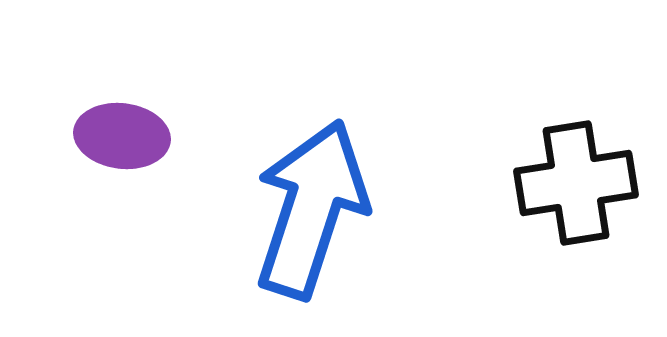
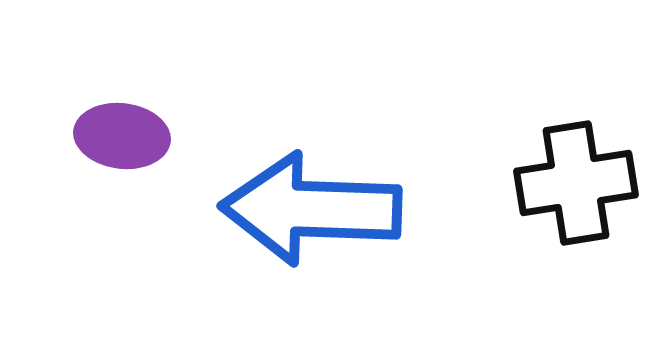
blue arrow: rotated 106 degrees counterclockwise
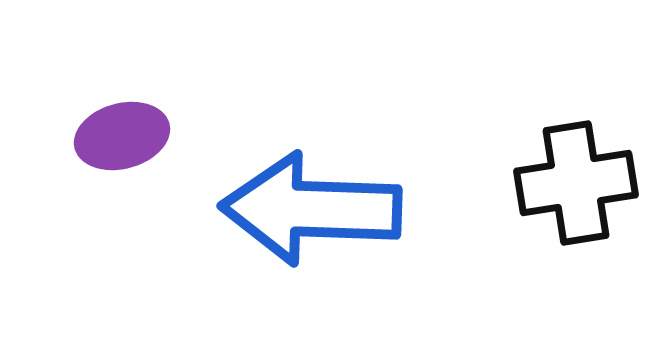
purple ellipse: rotated 22 degrees counterclockwise
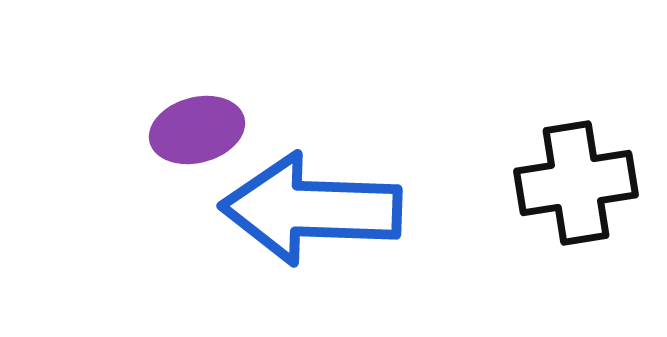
purple ellipse: moved 75 px right, 6 px up
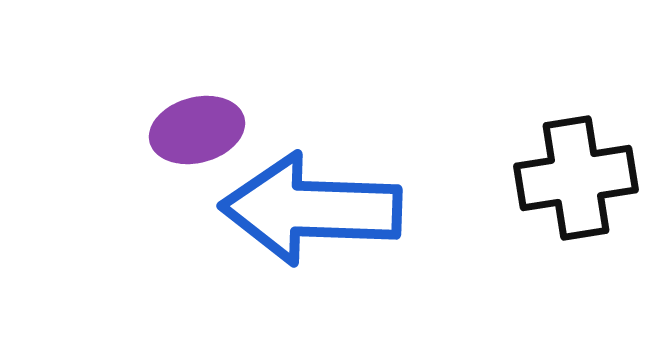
black cross: moved 5 px up
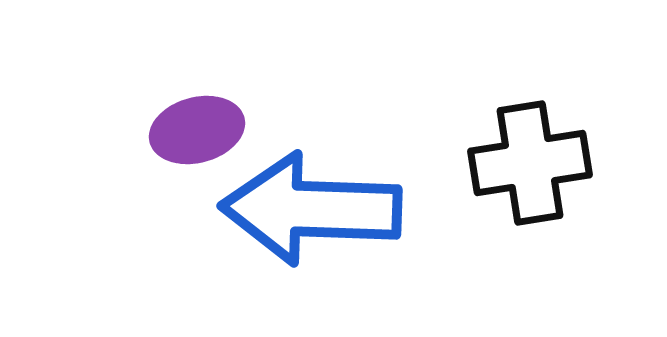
black cross: moved 46 px left, 15 px up
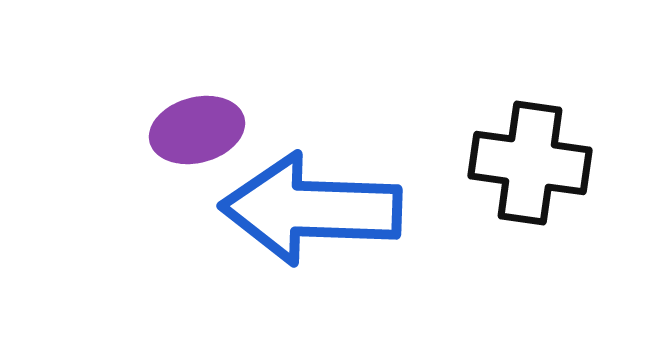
black cross: rotated 17 degrees clockwise
